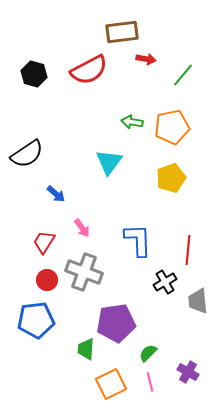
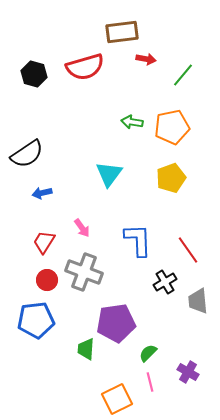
red semicircle: moved 4 px left, 3 px up; rotated 12 degrees clockwise
cyan triangle: moved 12 px down
blue arrow: moved 14 px left, 1 px up; rotated 126 degrees clockwise
red line: rotated 40 degrees counterclockwise
orange square: moved 6 px right, 15 px down
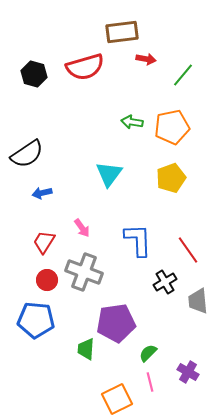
blue pentagon: rotated 12 degrees clockwise
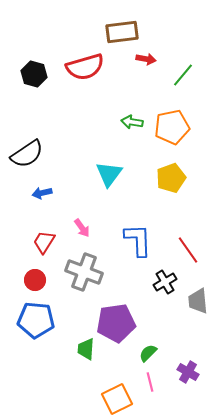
red circle: moved 12 px left
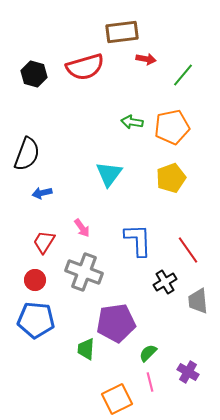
black semicircle: rotated 36 degrees counterclockwise
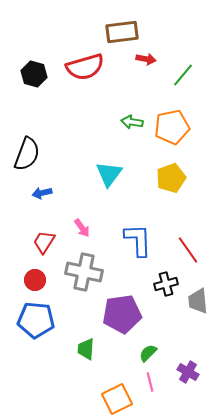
gray cross: rotated 9 degrees counterclockwise
black cross: moved 1 px right, 2 px down; rotated 15 degrees clockwise
purple pentagon: moved 6 px right, 9 px up
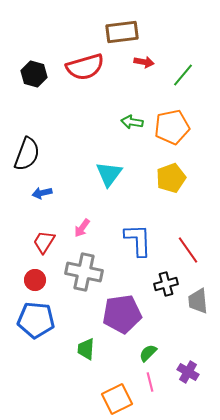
red arrow: moved 2 px left, 3 px down
pink arrow: rotated 72 degrees clockwise
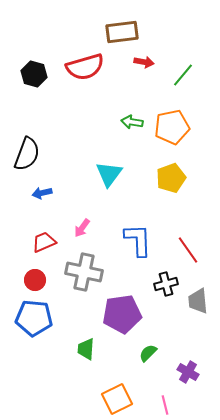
red trapezoid: rotated 35 degrees clockwise
blue pentagon: moved 2 px left, 2 px up
pink line: moved 15 px right, 23 px down
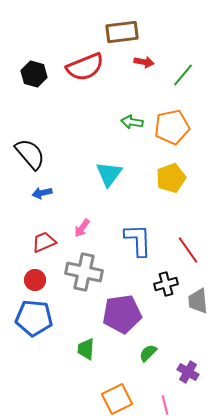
red semicircle: rotated 6 degrees counterclockwise
black semicircle: moved 3 px right; rotated 60 degrees counterclockwise
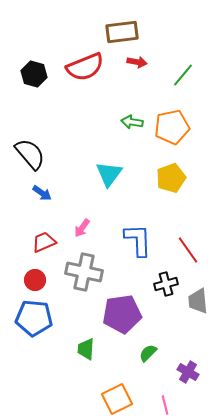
red arrow: moved 7 px left
blue arrow: rotated 132 degrees counterclockwise
